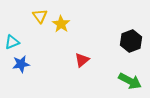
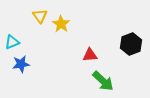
black hexagon: moved 3 px down
red triangle: moved 8 px right, 5 px up; rotated 35 degrees clockwise
green arrow: moved 27 px left; rotated 15 degrees clockwise
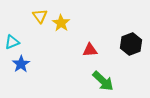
yellow star: moved 1 px up
red triangle: moved 5 px up
blue star: rotated 24 degrees counterclockwise
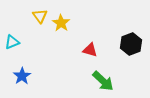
red triangle: rotated 21 degrees clockwise
blue star: moved 1 px right, 12 px down
